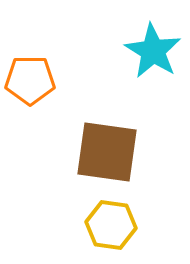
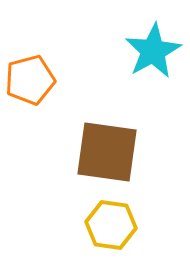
cyan star: rotated 12 degrees clockwise
orange pentagon: rotated 15 degrees counterclockwise
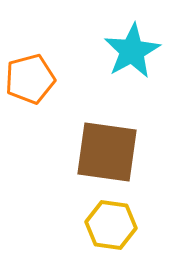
cyan star: moved 21 px left
orange pentagon: moved 1 px up
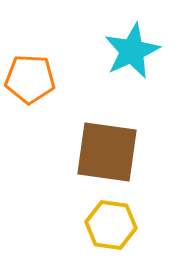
cyan star: rotated 4 degrees clockwise
orange pentagon: rotated 18 degrees clockwise
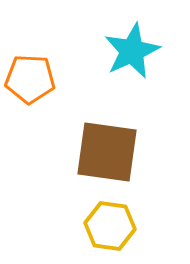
yellow hexagon: moved 1 px left, 1 px down
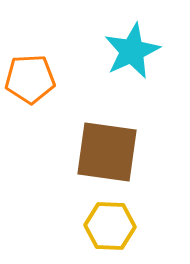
orange pentagon: rotated 6 degrees counterclockwise
yellow hexagon: rotated 6 degrees counterclockwise
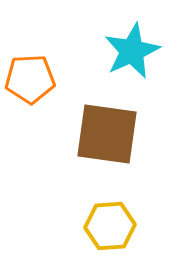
brown square: moved 18 px up
yellow hexagon: rotated 6 degrees counterclockwise
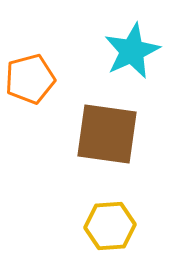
orange pentagon: rotated 12 degrees counterclockwise
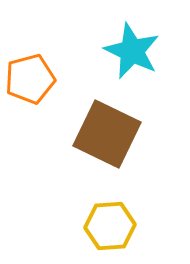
cyan star: rotated 22 degrees counterclockwise
brown square: rotated 18 degrees clockwise
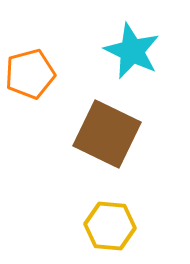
orange pentagon: moved 5 px up
yellow hexagon: rotated 9 degrees clockwise
